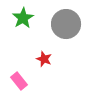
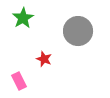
gray circle: moved 12 px right, 7 px down
pink rectangle: rotated 12 degrees clockwise
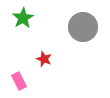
gray circle: moved 5 px right, 4 px up
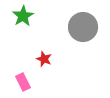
green star: moved 2 px up
pink rectangle: moved 4 px right, 1 px down
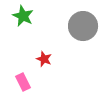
green star: rotated 15 degrees counterclockwise
gray circle: moved 1 px up
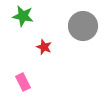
green star: rotated 15 degrees counterclockwise
red star: moved 12 px up
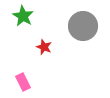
green star: rotated 20 degrees clockwise
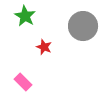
green star: moved 2 px right
pink rectangle: rotated 18 degrees counterclockwise
